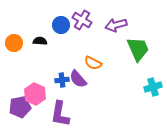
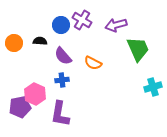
purple semicircle: moved 15 px left, 23 px up
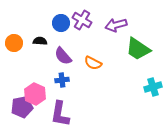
blue circle: moved 2 px up
green trapezoid: rotated 148 degrees clockwise
purple pentagon: moved 2 px right
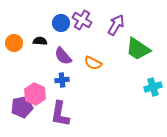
purple arrow: rotated 135 degrees clockwise
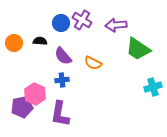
purple arrow: rotated 125 degrees counterclockwise
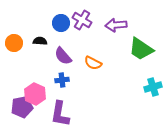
green trapezoid: moved 3 px right
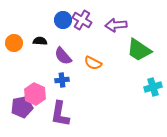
blue circle: moved 2 px right, 3 px up
green trapezoid: moved 2 px left, 1 px down
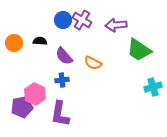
purple semicircle: moved 1 px right
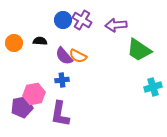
orange semicircle: moved 15 px left, 7 px up
pink hexagon: moved 1 px left; rotated 25 degrees clockwise
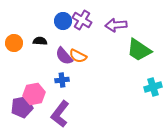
blue circle: moved 1 px down
purple L-shape: rotated 28 degrees clockwise
